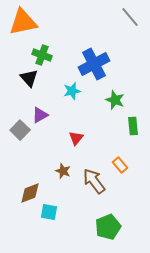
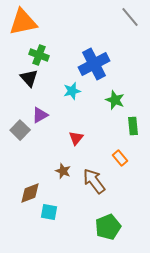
green cross: moved 3 px left
orange rectangle: moved 7 px up
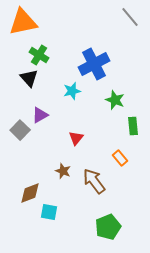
green cross: rotated 12 degrees clockwise
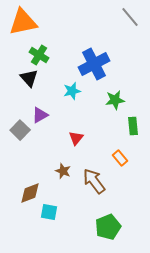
green star: rotated 30 degrees counterclockwise
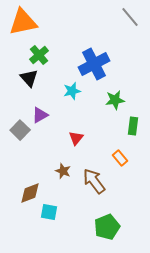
green cross: rotated 18 degrees clockwise
green rectangle: rotated 12 degrees clockwise
green pentagon: moved 1 px left
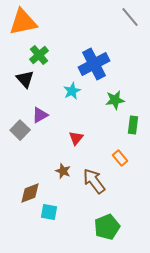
black triangle: moved 4 px left, 1 px down
cyan star: rotated 12 degrees counterclockwise
green rectangle: moved 1 px up
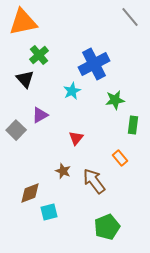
gray square: moved 4 px left
cyan square: rotated 24 degrees counterclockwise
